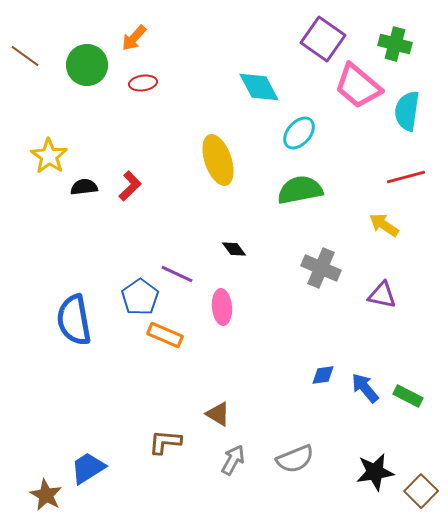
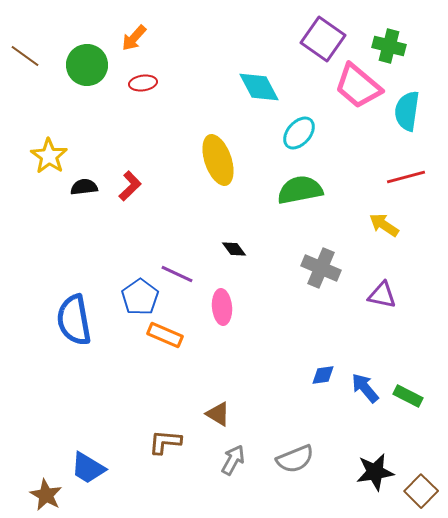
green cross: moved 6 px left, 2 px down
blue trapezoid: rotated 117 degrees counterclockwise
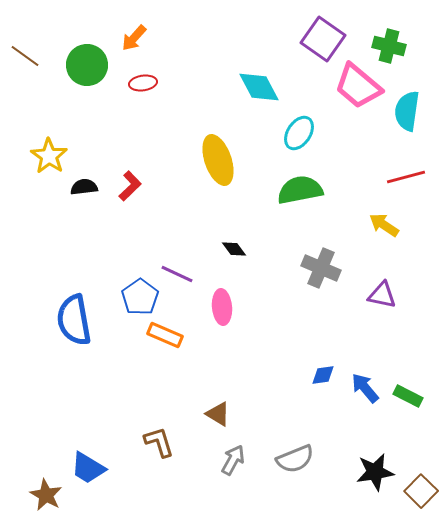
cyan ellipse: rotated 8 degrees counterclockwise
brown L-shape: moved 6 px left; rotated 68 degrees clockwise
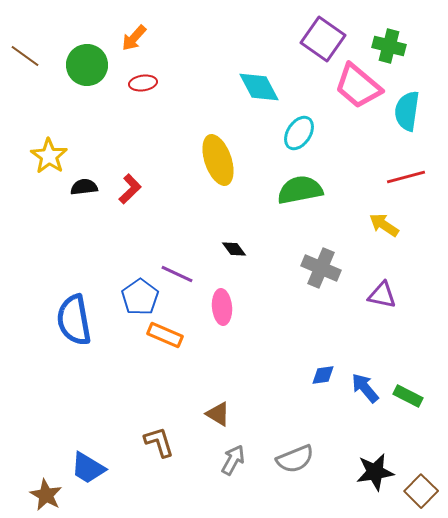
red L-shape: moved 3 px down
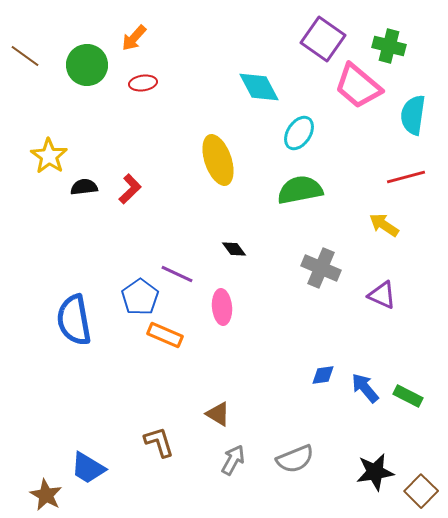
cyan semicircle: moved 6 px right, 4 px down
purple triangle: rotated 12 degrees clockwise
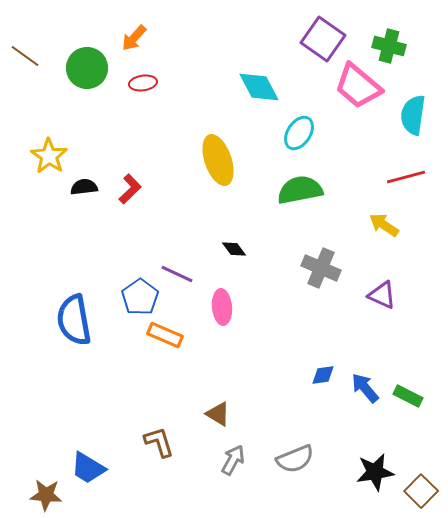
green circle: moved 3 px down
brown star: rotated 24 degrees counterclockwise
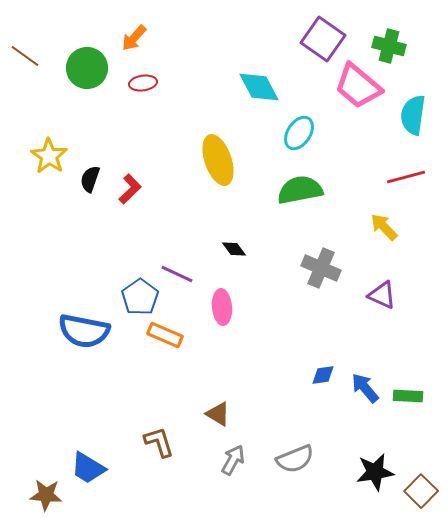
black semicircle: moved 6 px right, 8 px up; rotated 64 degrees counterclockwise
yellow arrow: moved 2 px down; rotated 12 degrees clockwise
blue semicircle: moved 10 px right, 11 px down; rotated 69 degrees counterclockwise
green rectangle: rotated 24 degrees counterclockwise
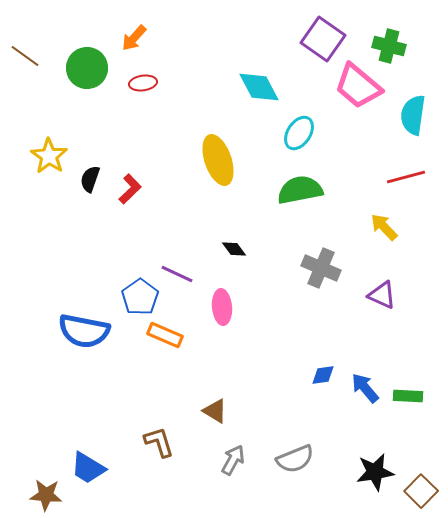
brown triangle: moved 3 px left, 3 px up
